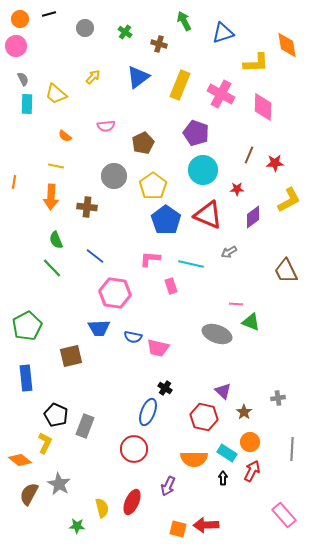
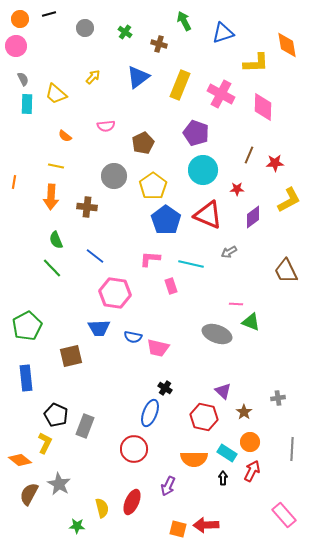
blue ellipse at (148, 412): moved 2 px right, 1 px down
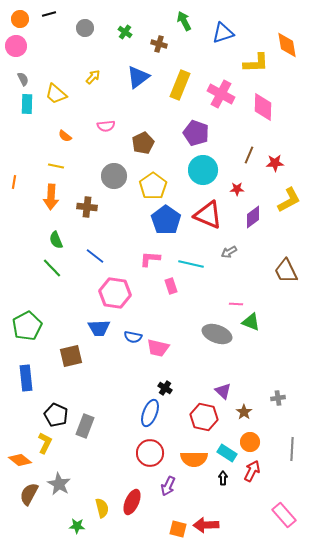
red circle at (134, 449): moved 16 px right, 4 px down
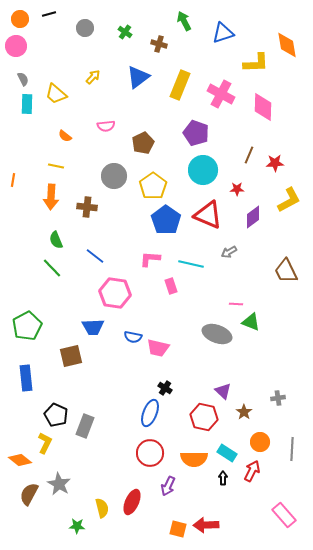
orange line at (14, 182): moved 1 px left, 2 px up
blue trapezoid at (99, 328): moved 6 px left, 1 px up
orange circle at (250, 442): moved 10 px right
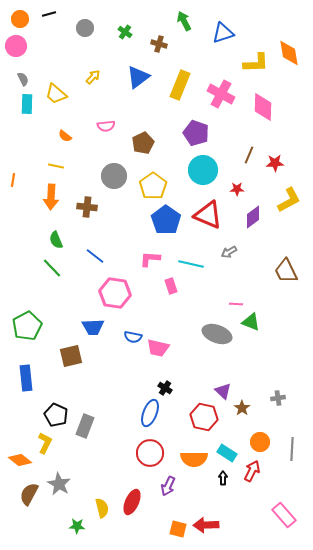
orange diamond at (287, 45): moved 2 px right, 8 px down
brown star at (244, 412): moved 2 px left, 4 px up
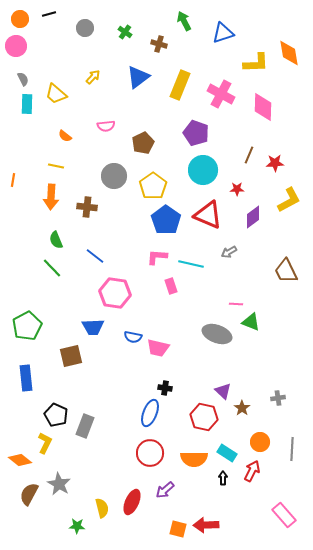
pink L-shape at (150, 259): moved 7 px right, 2 px up
black cross at (165, 388): rotated 24 degrees counterclockwise
purple arrow at (168, 486): moved 3 px left, 4 px down; rotated 24 degrees clockwise
